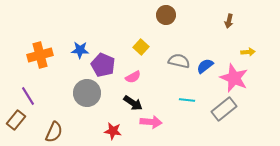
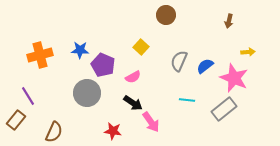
gray semicircle: rotated 80 degrees counterclockwise
pink arrow: rotated 50 degrees clockwise
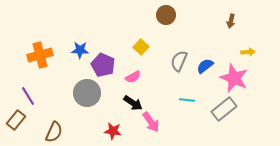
brown arrow: moved 2 px right
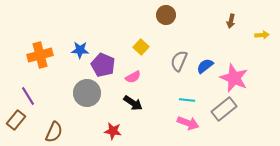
yellow arrow: moved 14 px right, 17 px up
pink arrow: moved 37 px right, 1 px down; rotated 35 degrees counterclockwise
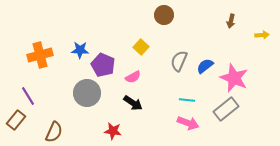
brown circle: moved 2 px left
gray rectangle: moved 2 px right
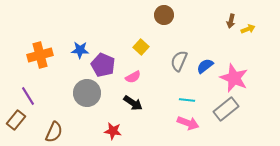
yellow arrow: moved 14 px left, 6 px up; rotated 16 degrees counterclockwise
